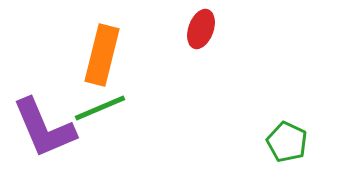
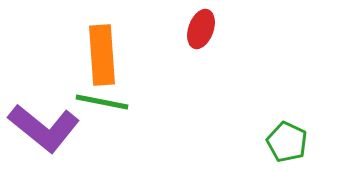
orange rectangle: rotated 18 degrees counterclockwise
green line: moved 2 px right, 6 px up; rotated 34 degrees clockwise
purple L-shape: rotated 28 degrees counterclockwise
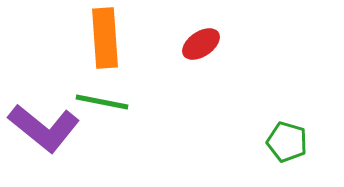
red ellipse: moved 15 px down; rotated 36 degrees clockwise
orange rectangle: moved 3 px right, 17 px up
green pentagon: rotated 9 degrees counterclockwise
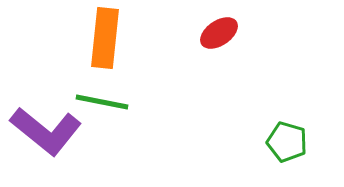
orange rectangle: rotated 10 degrees clockwise
red ellipse: moved 18 px right, 11 px up
purple L-shape: moved 2 px right, 3 px down
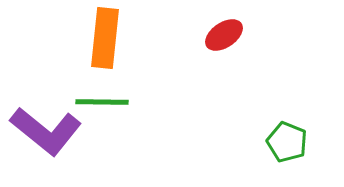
red ellipse: moved 5 px right, 2 px down
green line: rotated 10 degrees counterclockwise
green pentagon: rotated 6 degrees clockwise
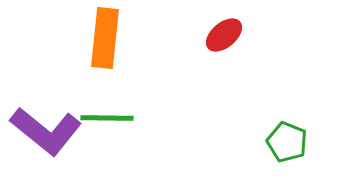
red ellipse: rotated 6 degrees counterclockwise
green line: moved 5 px right, 16 px down
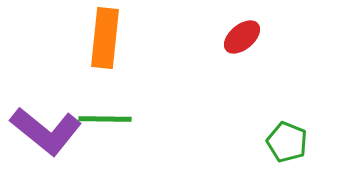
red ellipse: moved 18 px right, 2 px down
green line: moved 2 px left, 1 px down
